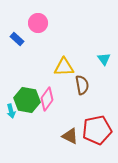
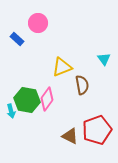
yellow triangle: moved 2 px left; rotated 20 degrees counterclockwise
red pentagon: rotated 8 degrees counterclockwise
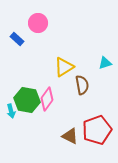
cyan triangle: moved 1 px right, 4 px down; rotated 48 degrees clockwise
yellow triangle: moved 2 px right; rotated 10 degrees counterclockwise
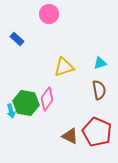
pink circle: moved 11 px right, 9 px up
cyan triangle: moved 5 px left
yellow triangle: rotated 15 degrees clockwise
brown semicircle: moved 17 px right, 5 px down
green hexagon: moved 1 px left, 3 px down
red pentagon: moved 2 px down; rotated 28 degrees counterclockwise
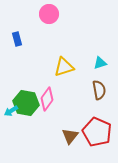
blue rectangle: rotated 32 degrees clockwise
cyan arrow: rotated 72 degrees clockwise
brown triangle: rotated 42 degrees clockwise
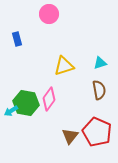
yellow triangle: moved 1 px up
pink diamond: moved 2 px right
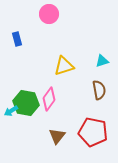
cyan triangle: moved 2 px right, 2 px up
red pentagon: moved 4 px left; rotated 12 degrees counterclockwise
brown triangle: moved 13 px left
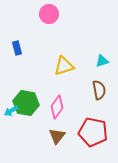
blue rectangle: moved 9 px down
pink diamond: moved 8 px right, 8 px down
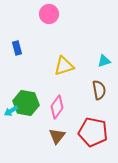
cyan triangle: moved 2 px right
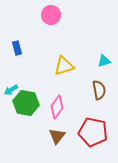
pink circle: moved 2 px right, 1 px down
cyan arrow: moved 21 px up
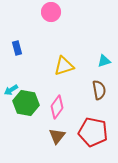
pink circle: moved 3 px up
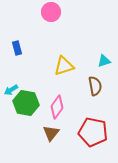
brown semicircle: moved 4 px left, 4 px up
brown triangle: moved 6 px left, 3 px up
